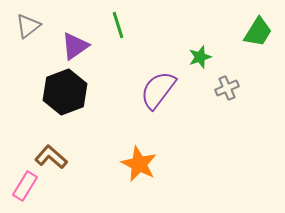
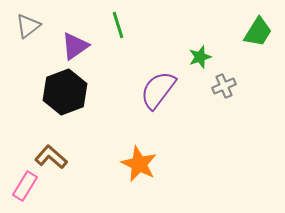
gray cross: moved 3 px left, 2 px up
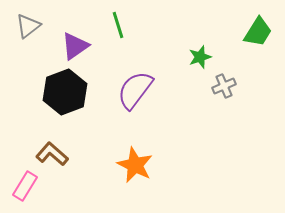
purple semicircle: moved 23 px left
brown L-shape: moved 1 px right, 3 px up
orange star: moved 4 px left, 1 px down
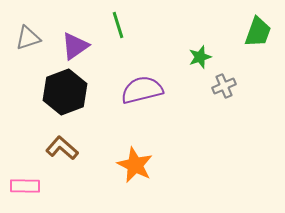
gray triangle: moved 12 px down; rotated 20 degrees clockwise
green trapezoid: rotated 12 degrees counterclockwise
purple semicircle: moved 7 px right; rotated 39 degrees clockwise
brown L-shape: moved 10 px right, 6 px up
pink rectangle: rotated 60 degrees clockwise
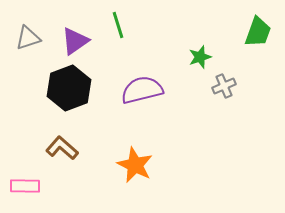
purple triangle: moved 5 px up
black hexagon: moved 4 px right, 4 px up
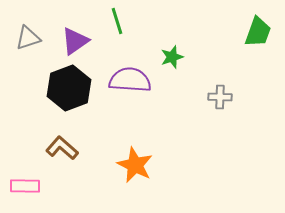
green line: moved 1 px left, 4 px up
green star: moved 28 px left
gray cross: moved 4 px left, 11 px down; rotated 25 degrees clockwise
purple semicircle: moved 12 px left, 10 px up; rotated 18 degrees clockwise
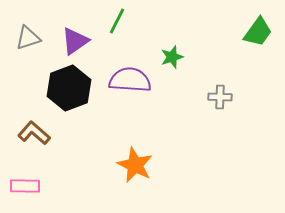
green line: rotated 44 degrees clockwise
green trapezoid: rotated 16 degrees clockwise
brown L-shape: moved 28 px left, 15 px up
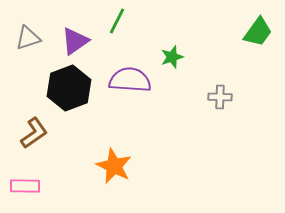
brown L-shape: rotated 104 degrees clockwise
orange star: moved 21 px left, 1 px down
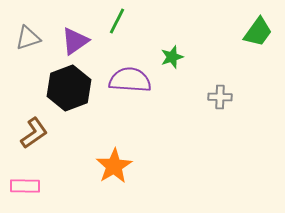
orange star: rotated 15 degrees clockwise
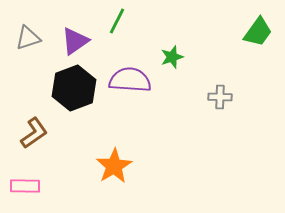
black hexagon: moved 5 px right
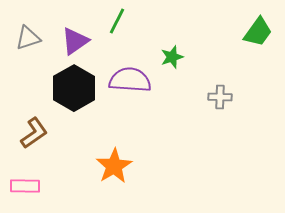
black hexagon: rotated 9 degrees counterclockwise
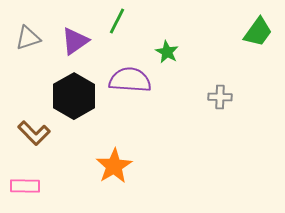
green star: moved 5 px left, 5 px up; rotated 25 degrees counterclockwise
black hexagon: moved 8 px down
brown L-shape: rotated 80 degrees clockwise
